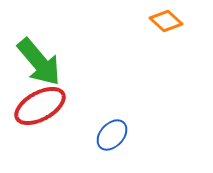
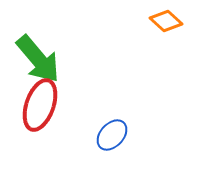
green arrow: moved 1 px left, 3 px up
red ellipse: moved 1 px up; rotated 42 degrees counterclockwise
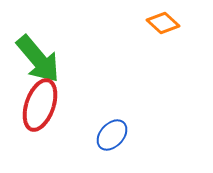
orange diamond: moved 3 px left, 2 px down
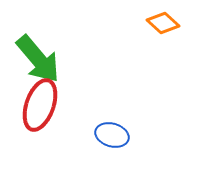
blue ellipse: rotated 64 degrees clockwise
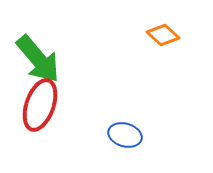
orange diamond: moved 12 px down
blue ellipse: moved 13 px right
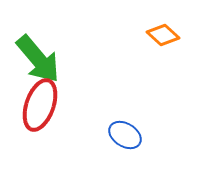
blue ellipse: rotated 16 degrees clockwise
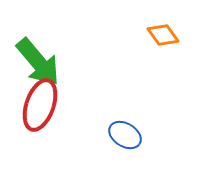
orange diamond: rotated 12 degrees clockwise
green arrow: moved 3 px down
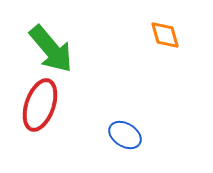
orange diamond: moved 2 px right; rotated 20 degrees clockwise
green arrow: moved 13 px right, 13 px up
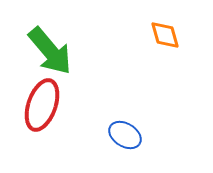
green arrow: moved 1 px left, 2 px down
red ellipse: moved 2 px right
